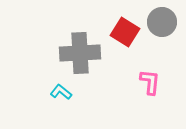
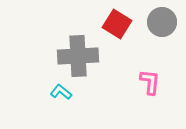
red square: moved 8 px left, 8 px up
gray cross: moved 2 px left, 3 px down
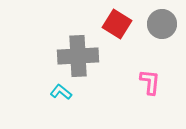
gray circle: moved 2 px down
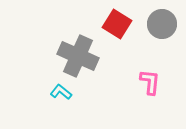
gray cross: rotated 27 degrees clockwise
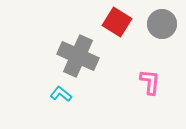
red square: moved 2 px up
cyan L-shape: moved 2 px down
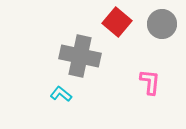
red square: rotated 8 degrees clockwise
gray cross: moved 2 px right; rotated 12 degrees counterclockwise
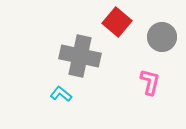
gray circle: moved 13 px down
pink L-shape: rotated 8 degrees clockwise
